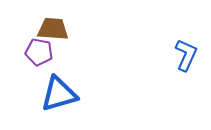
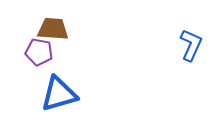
blue L-shape: moved 5 px right, 10 px up
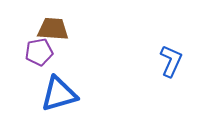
blue L-shape: moved 20 px left, 16 px down
purple pentagon: rotated 20 degrees counterclockwise
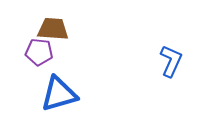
purple pentagon: rotated 16 degrees clockwise
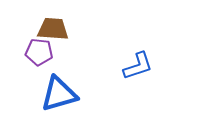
blue L-shape: moved 33 px left, 5 px down; rotated 48 degrees clockwise
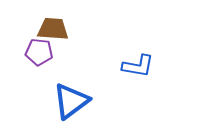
blue L-shape: rotated 28 degrees clockwise
blue triangle: moved 12 px right, 7 px down; rotated 21 degrees counterclockwise
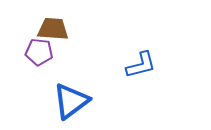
blue L-shape: moved 3 px right, 1 px up; rotated 24 degrees counterclockwise
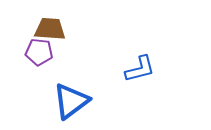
brown trapezoid: moved 3 px left
blue L-shape: moved 1 px left, 4 px down
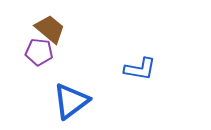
brown trapezoid: rotated 36 degrees clockwise
blue L-shape: rotated 24 degrees clockwise
